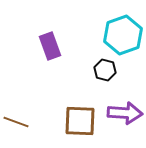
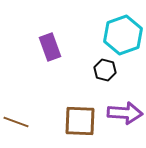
purple rectangle: moved 1 px down
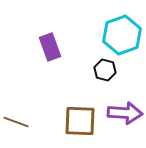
cyan hexagon: moved 1 px left
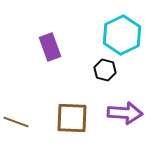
cyan hexagon: rotated 6 degrees counterclockwise
brown square: moved 8 px left, 3 px up
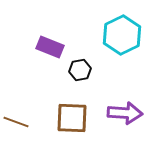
purple rectangle: rotated 48 degrees counterclockwise
black hexagon: moved 25 px left; rotated 25 degrees counterclockwise
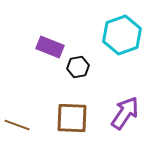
cyan hexagon: rotated 6 degrees clockwise
black hexagon: moved 2 px left, 3 px up
purple arrow: rotated 60 degrees counterclockwise
brown line: moved 1 px right, 3 px down
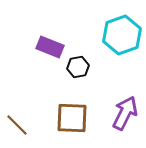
purple arrow: rotated 8 degrees counterclockwise
brown line: rotated 25 degrees clockwise
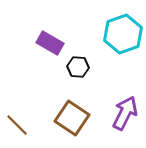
cyan hexagon: moved 1 px right, 1 px up
purple rectangle: moved 4 px up; rotated 8 degrees clockwise
black hexagon: rotated 15 degrees clockwise
brown square: rotated 32 degrees clockwise
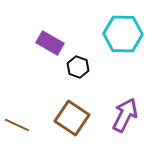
cyan hexagon: rotated 21 degrees clockwise
black hexagon: rotated 15 degrees clockwise
purple arrow: moved 2 px down
brown line: rotated 20 degrees counterclockwise
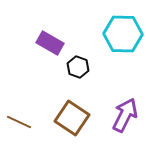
brown line: moved 2 px right, 3 px up
